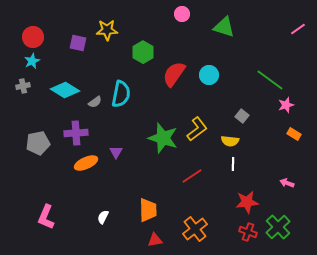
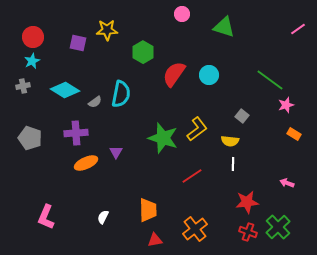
gray pentagon: moved 8 px left, 5 px up; rotated 30 degrees clockwise
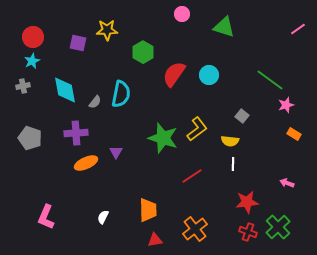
cyan diamond: rotated 48 degrees clockwise
gray semicircle: rotated 16 degrees counterclockwise
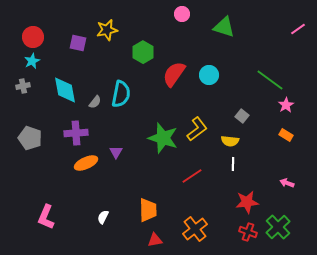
yellow star: rotated 10 degrees counterclockwise
pink star: rotated 14 degrees counterclockwise
orange rectangle: moved 8 px left, 1 px down
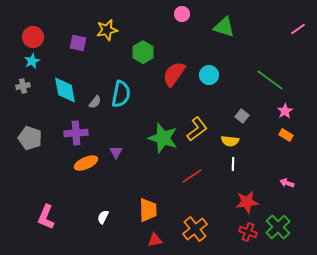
pink star: moved 1 px left, 6 px down
